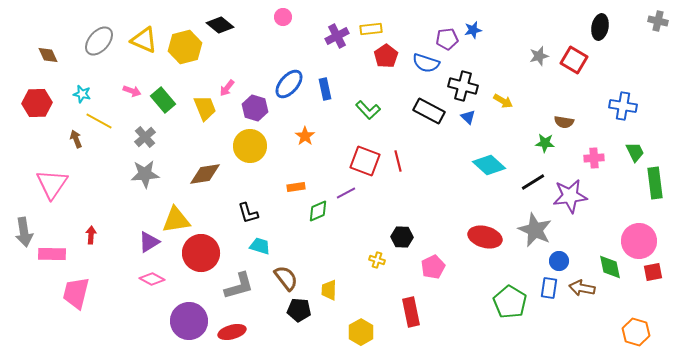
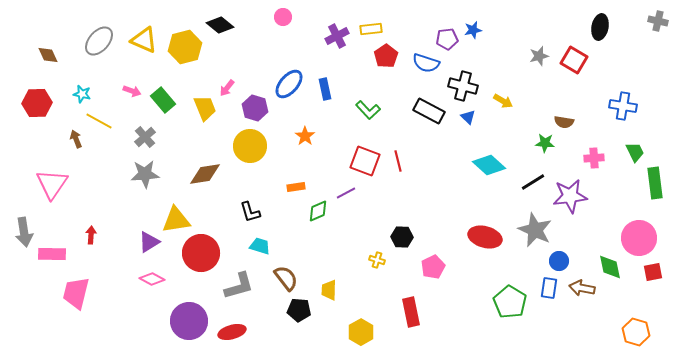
black L-shape at (248, 213): moved 2 px right, 1 px up
pink circle at (639, 241): moved 3 px up
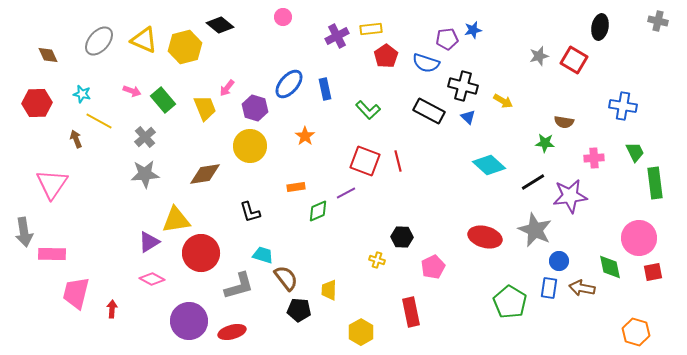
red arrow at (91, 235): moved 21 px right, 74 px down
cyan trapezoid at (260, 246): moved 3 px right, 9 px down
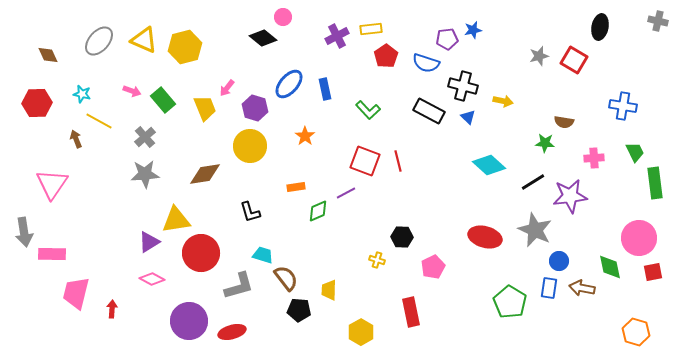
black diamond at (220, 25): moved 43 px right, 13 px down
yellow arrow at (503, 101): rotated 18 degrees counterclockwise
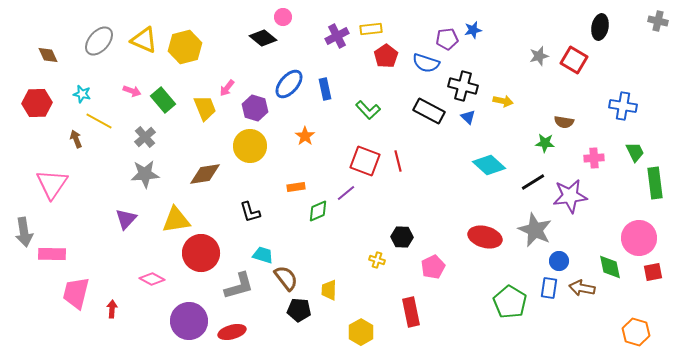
purple line at (346, 193): rotated 12 degrees counterclockwise
purple triangle at (149, 242): moved 23 px left, 23 px up; rotated 15 degrees counterclockwise
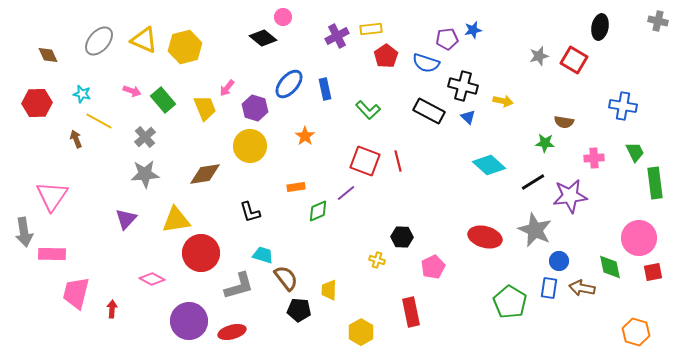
pink triangle at (52, 184): moved 12 px down
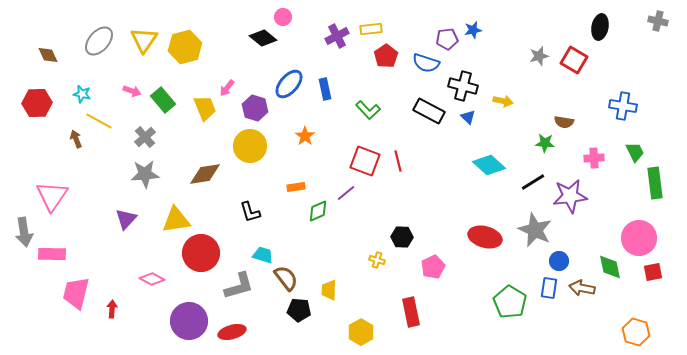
yellow triangle at (144, 40): rotated 40 degrees clockwise
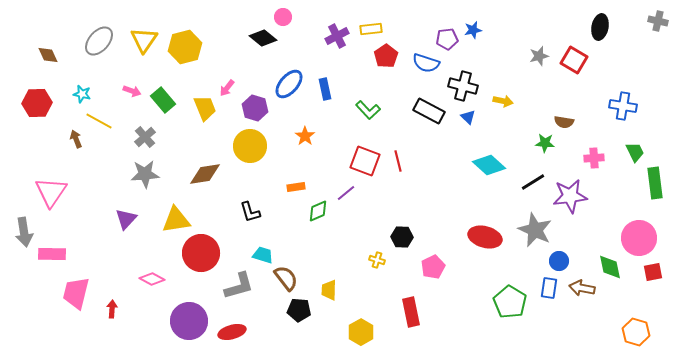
pink triangle at (52, 196): moved 1 px left, 4 px up
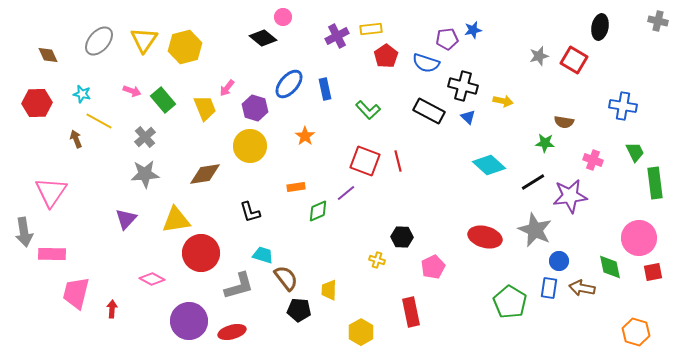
pink cross at (594, 158): moved 1 px left, 2 px down; rotated 24 degrees clockwise
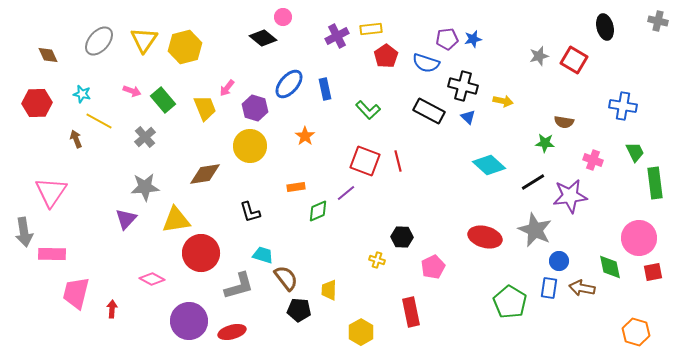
black ellipse at (600, 27): moved 5 px right; rotated 25 degrees counterclockwise
blue star at (473, 30): moved 9 px down
gray star at (145, 174): moved 13 px down
